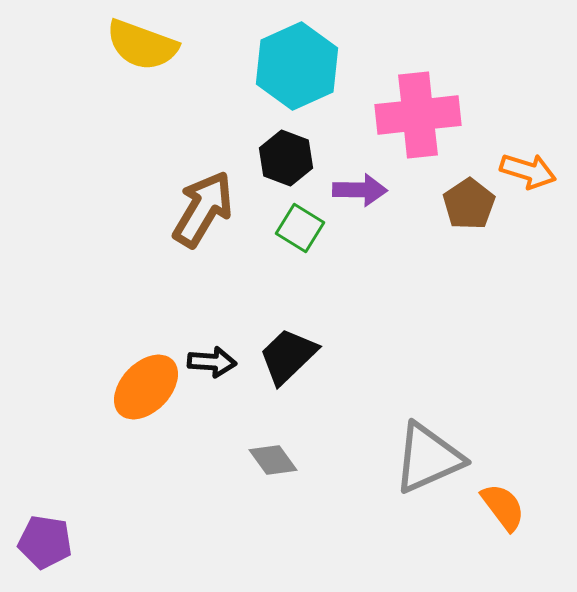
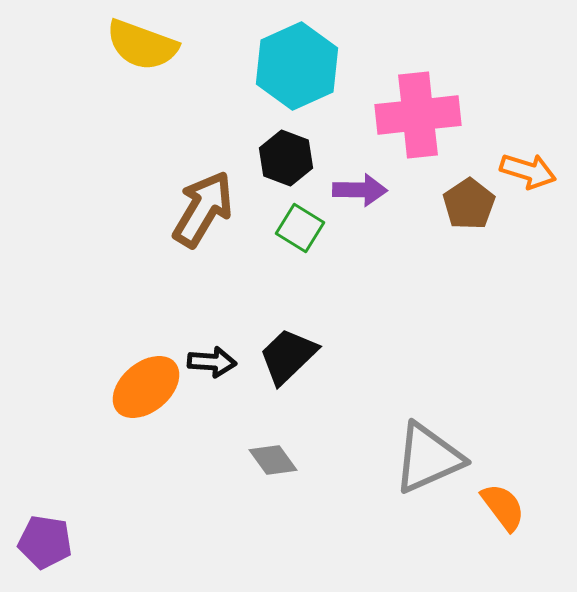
orange ellipse: rotated 6 degrees clockwise
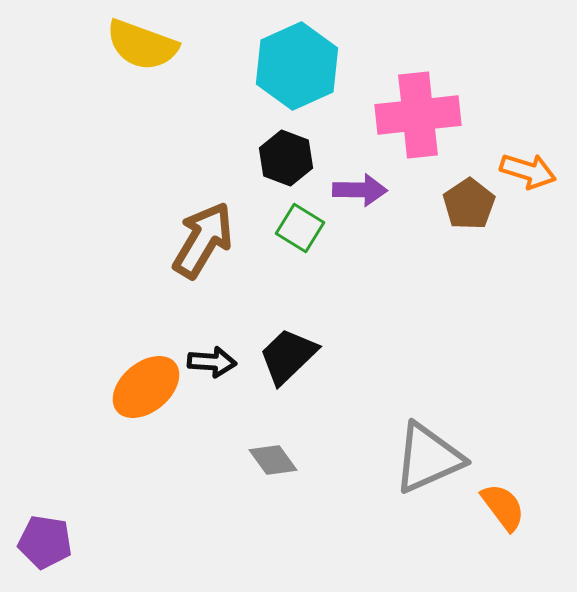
brown arrow: moved 31 px down
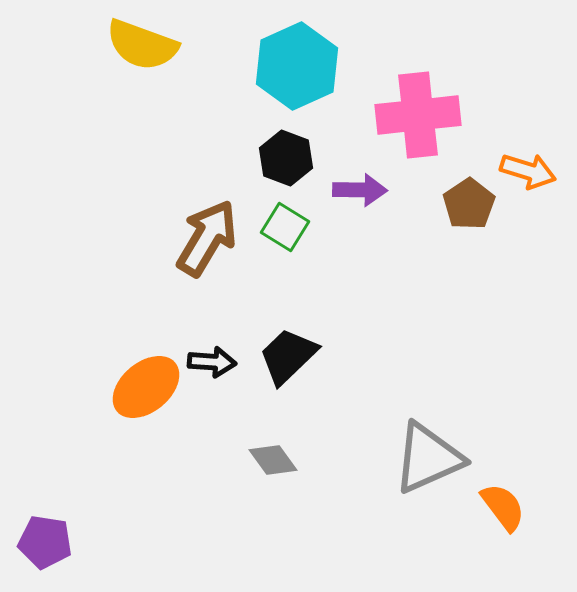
green square: moved 15 px left, 1 px up
brown arrow: moved 4 px right, 2 px up
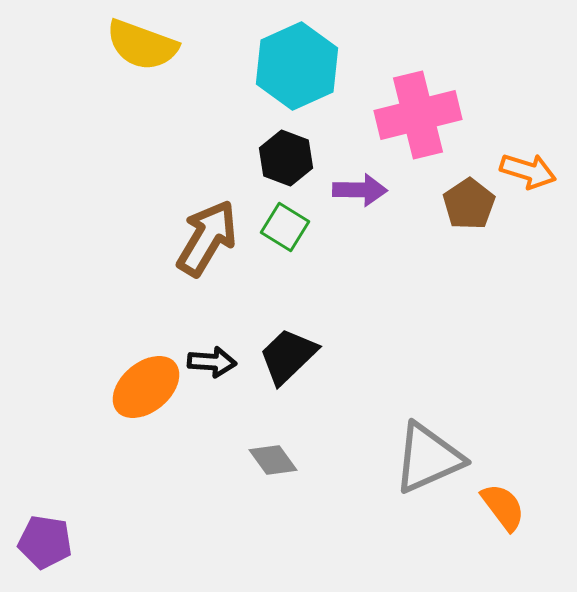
pink cross: rotated 8 degrees counterclockwise
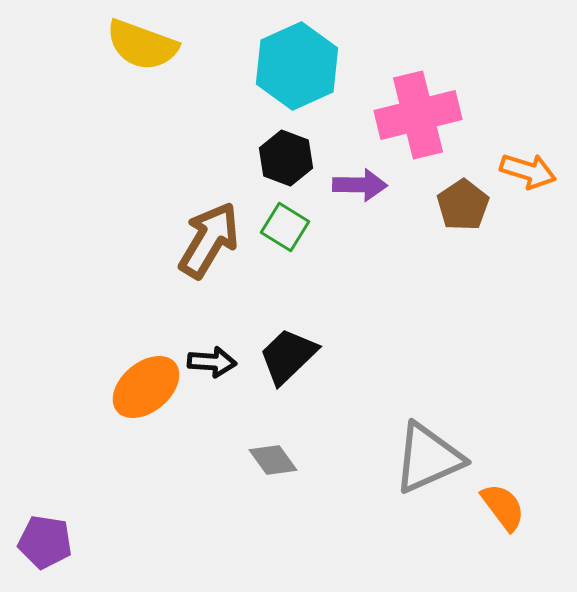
purple arrow: moved 5 px up
brown pentagon: moved 6 px left, 1 px down
brown arrow: moved 2 px right, 2 px down
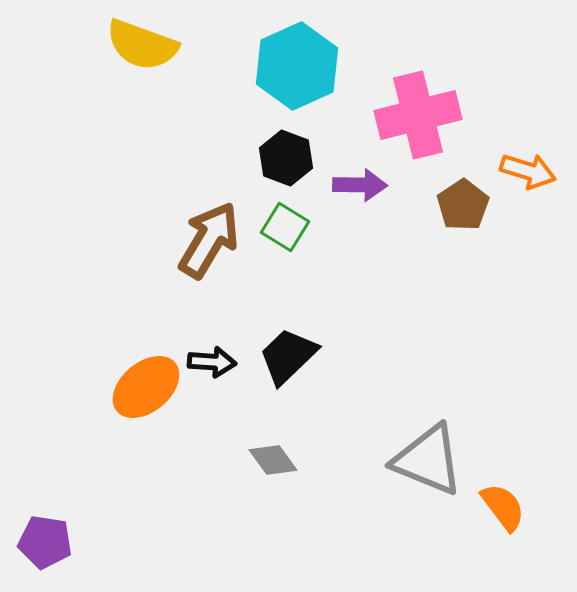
gray triangle: moved 2 px down; rotated 46 degrees clockwise
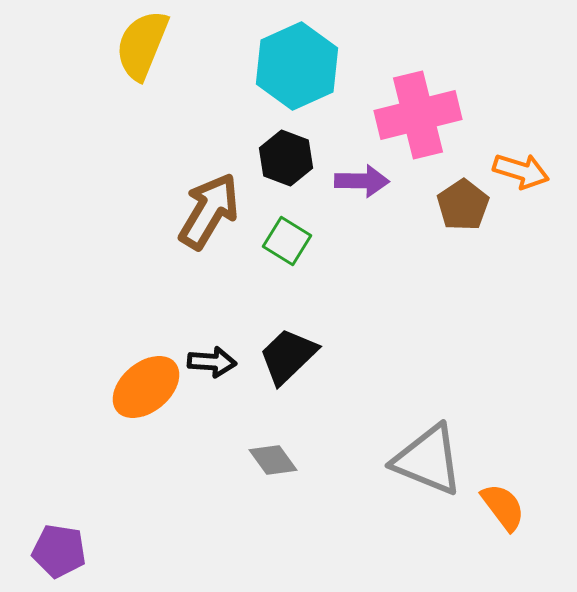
yellow semicircle: rotated 92 degrees clockwise
orange arrow: moved 7 px left
purple arrow: moved 2 px right, 4 px up
green square: moved 2 px right, 14 px down
brown arrow: moved 29 px up
purple pentagon: moved 14 px right, 9 px down
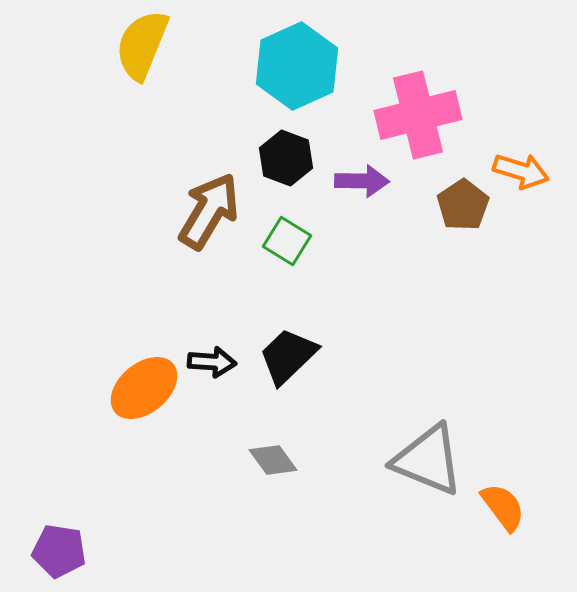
orange ellipse: moved 2 px left, 1 px down
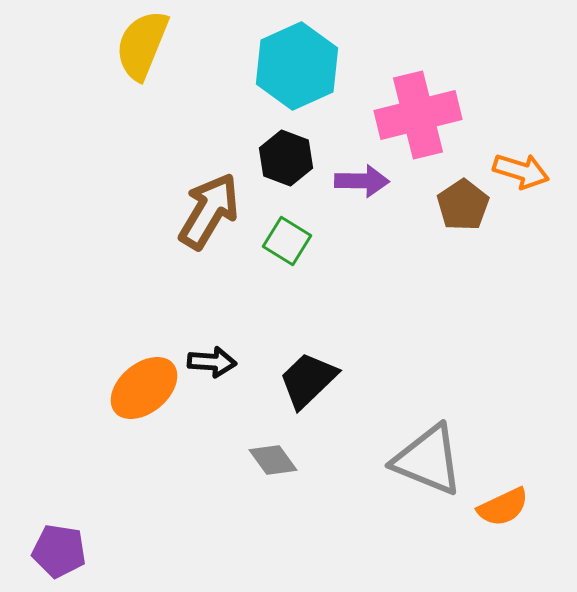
black trapezoid: moved 20 px right, 24 px down
orange semicircle: rotated 102 degrees clockwise
